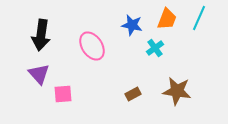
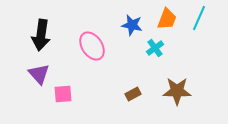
brown star: rotated 8 degrees counterclockwise
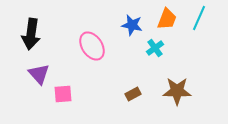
black arrow: moved 10 px left, 1 px up
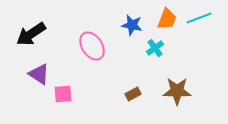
cyan line: rotated 45 degrees clockwise
black arrow: rotated 48 degrees clockwise
purple triangle: rotated 15 degrees counterclockwise
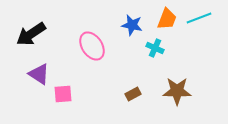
cyan cross: rotated 30 degrees counterclockwise
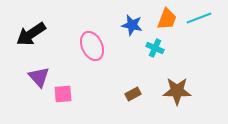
pink ellipse: rotated 8 degrees clockwise
purple triangle: moved 3 px down; rotated 15 degrees clockwise
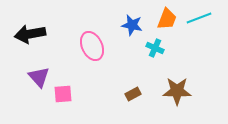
black arrow: moved 1 px left; rotated 24 degrees clockwise
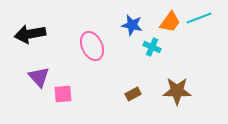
orange trapezoid: moved 3 px right, 3 px down; rotated 15 degrees clockwise
cyan cross: moved 3 px left, 1 px up
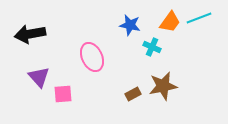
blue star: moved 2 px left
pink ellipse: moved 11 px down
brown star: moved 14 px left, 5 px up; rotated 12 degrees counterclockwise
